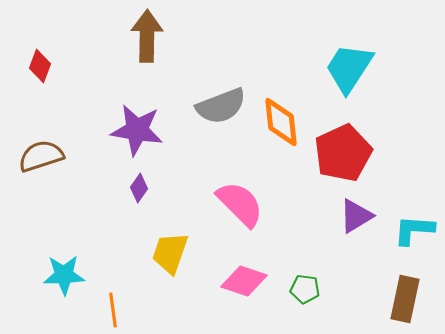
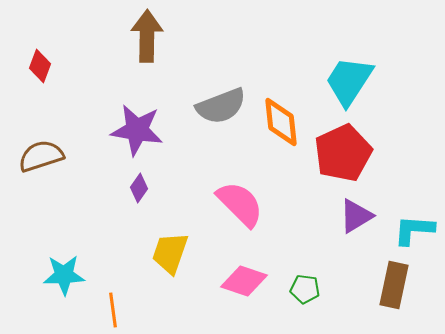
cyan trapezoid: moved 13 px down
brown rectangle: moved 11 px left, 14 px up
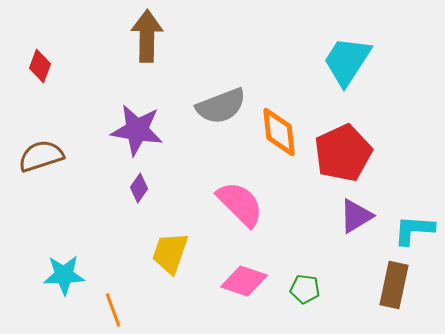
cyan trapezoid: moved 2 px left, 20 px up
orange diamond: moved 2 px left, 10 px down
orange line: rotated 12 degrees counterclockwise
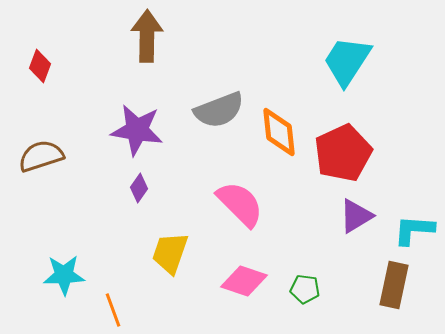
gray semicircle: moved 2 px left, 4 px down
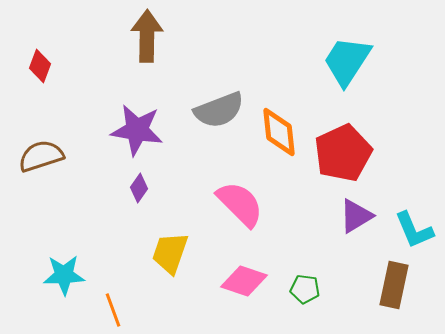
cyan L-shape: rotated 117 degrees counterclockwise
